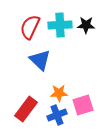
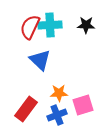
cyan cross: moved 10 px left
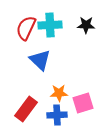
red semicircle: moved 4 px left, 1 px down
pink square: moved 2 px up
blue cross: rotated 18 degrees clockwise
